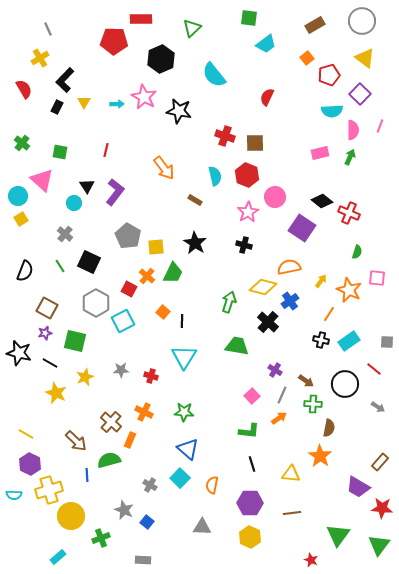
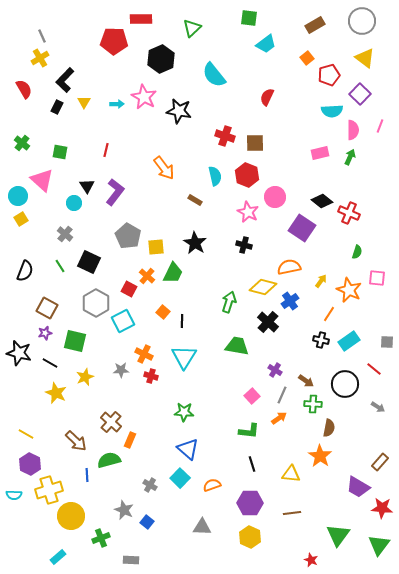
gray line at (48, 29): moved 6 px left, 7 px down
pink star at (248, 212): rotated 15 degrees counterclockwise
orange cross at (144, 412): moved 58 px up
orange semicircle at (212, 485): rotated 60 degrees clockwise
gray rectangle at (143, 560): moved 12 px left
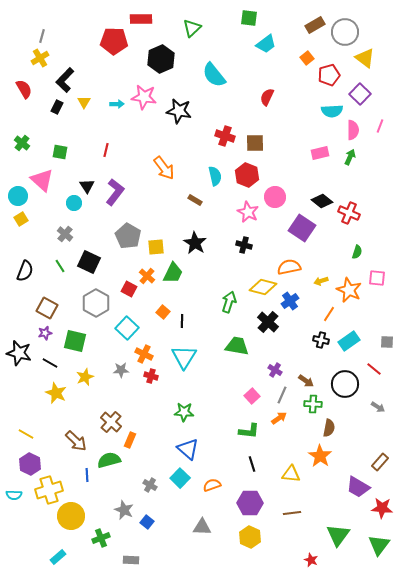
gray circle at (362, 21): moved 17 px left, 11 px down
gray line at (42, 36): rotated 40 degrees clockwise
pink star at (144, 97): rotated 20 degrees counterclockwise
yellow arrow at (321, 281): rotated 144 degrees counterclockwise
cyan square at (123, 321): moved 4 px right, 7 px down; rotated 20 degrees counterclockwise
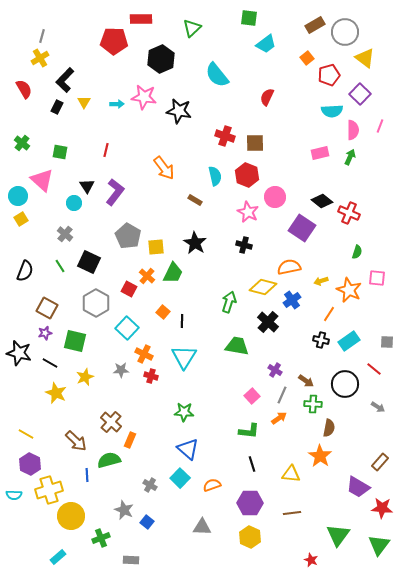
cyan semicircle at (214, 75): moved 3 px right
blue cross at (290, 301): moved 2 px right, 1 px up
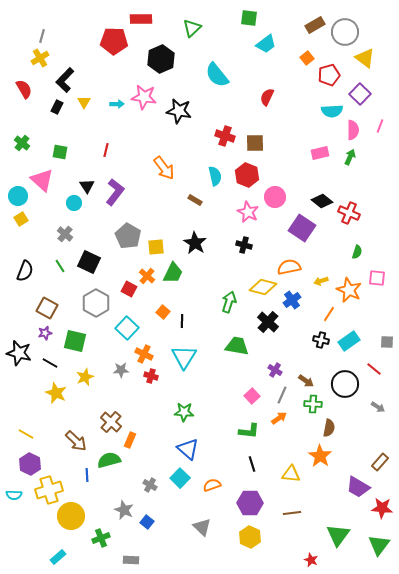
gray triangle at (202, 527): rotated 42 degrees clockwise
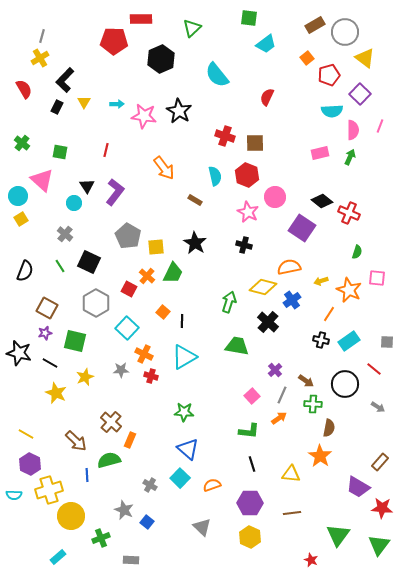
pink star at (144, 97): moved 19 px down
black star at (179, 111): rotated 20 degrees clockwise
cyan triangle at (184, 357): rotated 28 degrees clockwise
purple cross at (275, 370): rotated 16 degrees clockwise
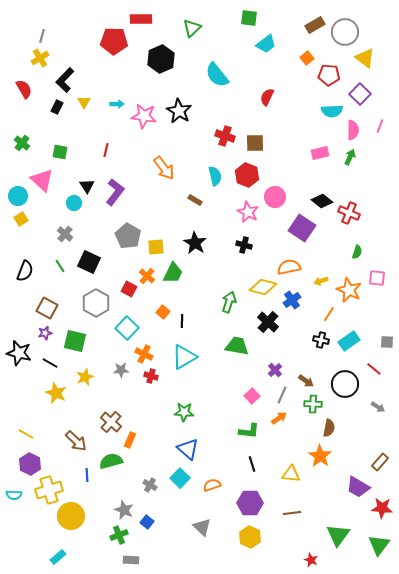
red pentagon at (329, 75): rotated 20 degrees clockwise
green semicircle at (109, 460): moved 2 px right, 1 px down
green cross at (101, 538): moved 18 px right, 3 px up
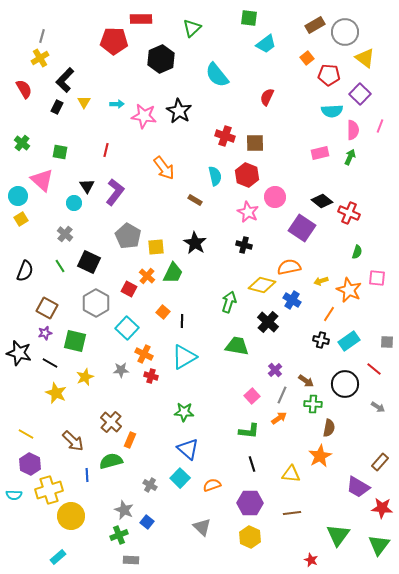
yellow diamond at (263, 287): moved 1 px left, 2 px up
blue cross at (292, 300): rotated 24 degrees counterclockwise
brown arrow at (76, 441): moved 3 px left
orange star at (320, 456): rotated 10 degrees clockwise
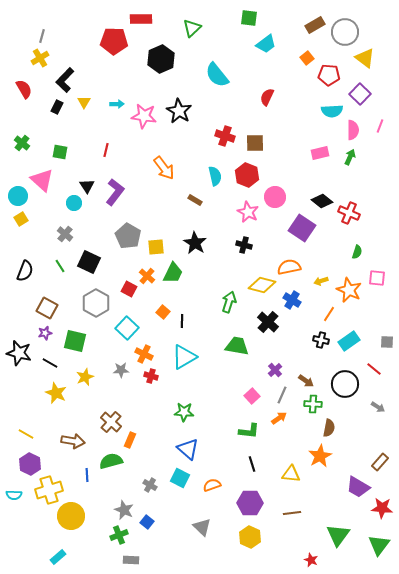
brown arrow at (73, 441): rotated 35 degrees counterclockwise
cyan square at (180, 478): rotated 18 degrees counterclockwise
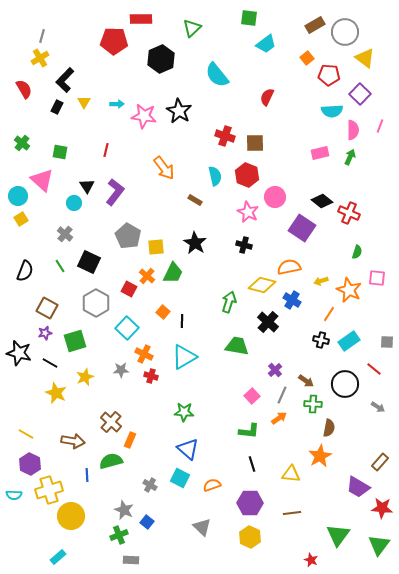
green square at (75, 341): rotated 30 degrees counterclockwise
